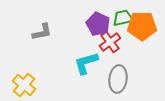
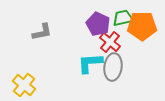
red cross: rotated 15 degrees counterclockwise
cyan L-shape: moved 4 px right; rotated 12 degrees clockwise
gray ellipse: moved 5 px left, 12 px up
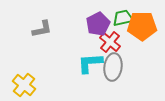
purple pentagon: rotated 20 degrees clockwise
gray L-shape: moved 3 px up
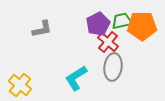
green trapezoid: moved 1 px left, 3 px down
red cross: moved 2 px left
cyan L-shape: moved 14 px left, 15 px down; rotated 28 degrees counterclockwise
yellow cross: moved 4 px left
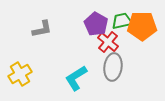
purple pentagon: moved 2 px left; rotated 15 degrees counterclockwise
yellow cross: moved 11 px up; rotated 20 degrees clockwise
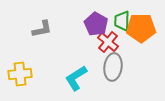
green trapezoid: rotated 75 degrees counterclockwise
orange pentagon: moved 1 px left, 2 px down
yellow cross: rotated 25 degrees clockwise
